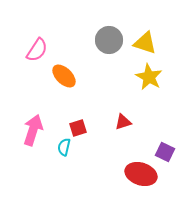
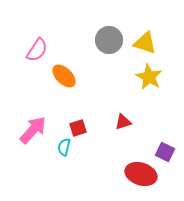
pink arrow: rotated 24 degrees clockwise
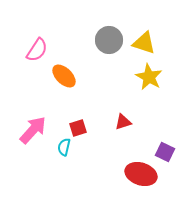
yellow triangle: moved 1 px left
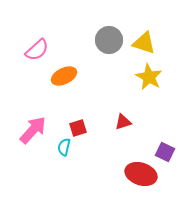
pink semicircle: rotated 15 degrees clockwise
orange ellipse: rotated 70 degrees counterclockwise
